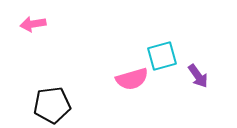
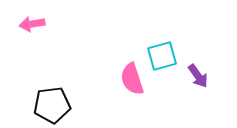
pink arrow: moved 1 px left
pink semicircle: rotated 88 degrees clockwise
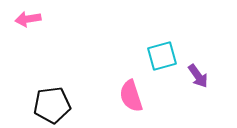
pink arrow: moved 4 px left, 5 px up
pink semicircle: moved 1 px left, 17 px down
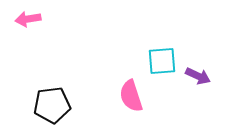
cyan square: moved 5 px down; rotated 12 degrees clockwise
purple arrow: rotated 30 degrees counterclockwise
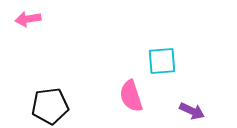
purple arrow: moved 6 px left, 35 px down
black pentagon: moved 2 px left, 1 px down
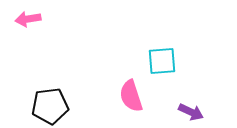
purple arrow: moved 1 px left, 1 px down
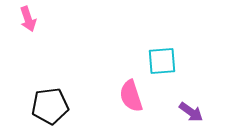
pink arrow: rotated 100 degrees counterclockwise
purple arrow: rotated 10 degrees clockwise
